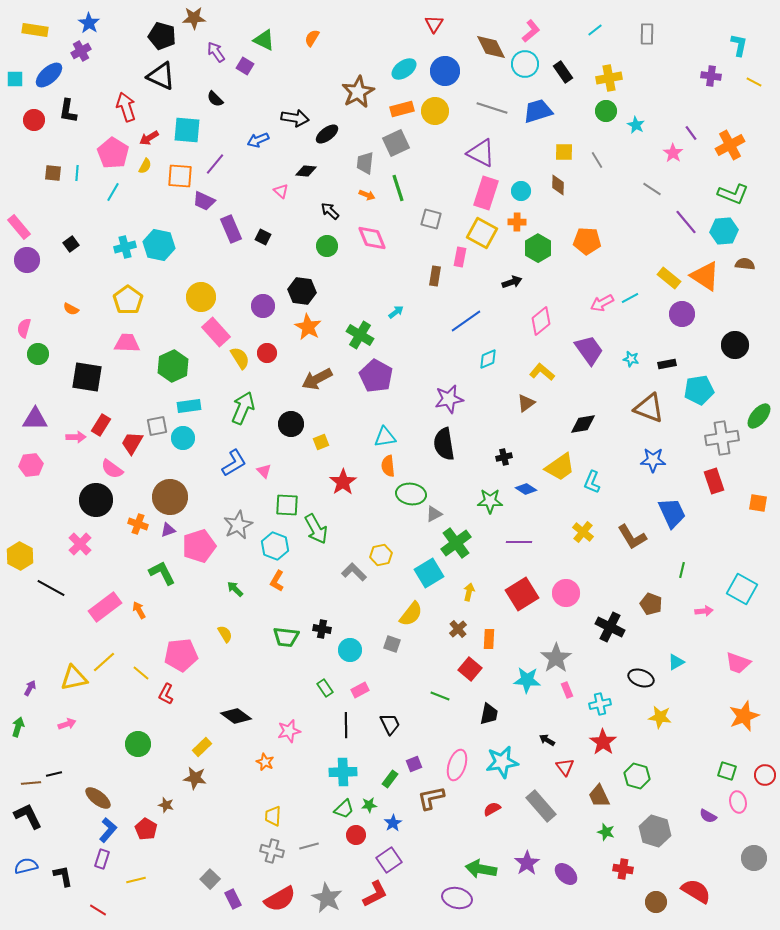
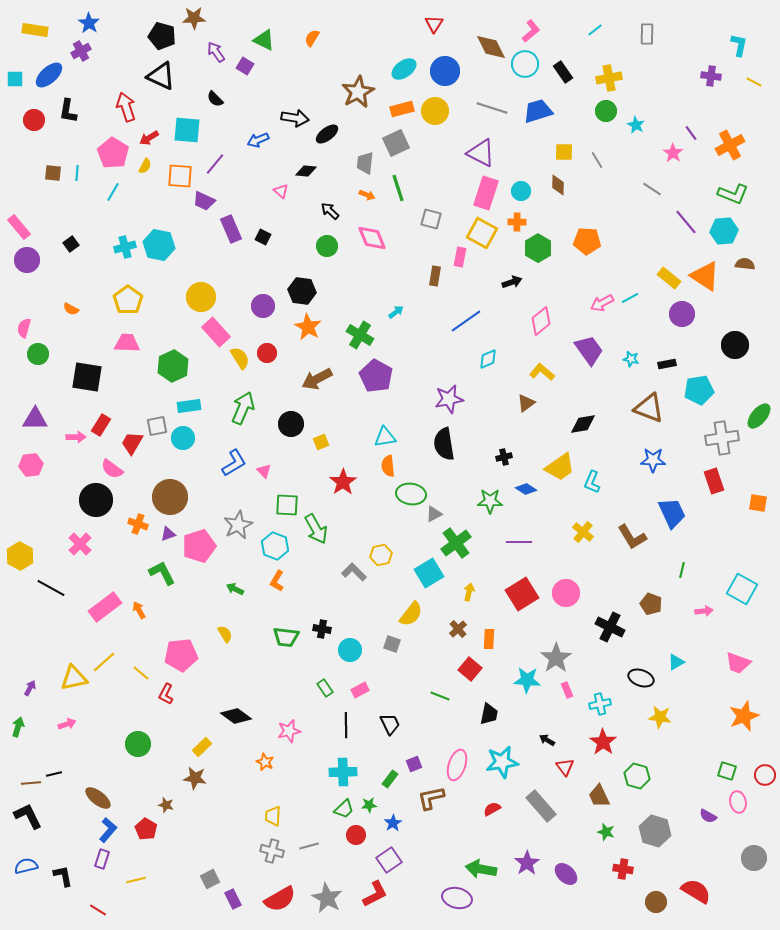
purple triangle at (168, 530): moved 4 px down
green arrow at (235, 589): rotated 18 degrees counterclockwise
gray square at (210, 879): rotated 18 degrees clockwise
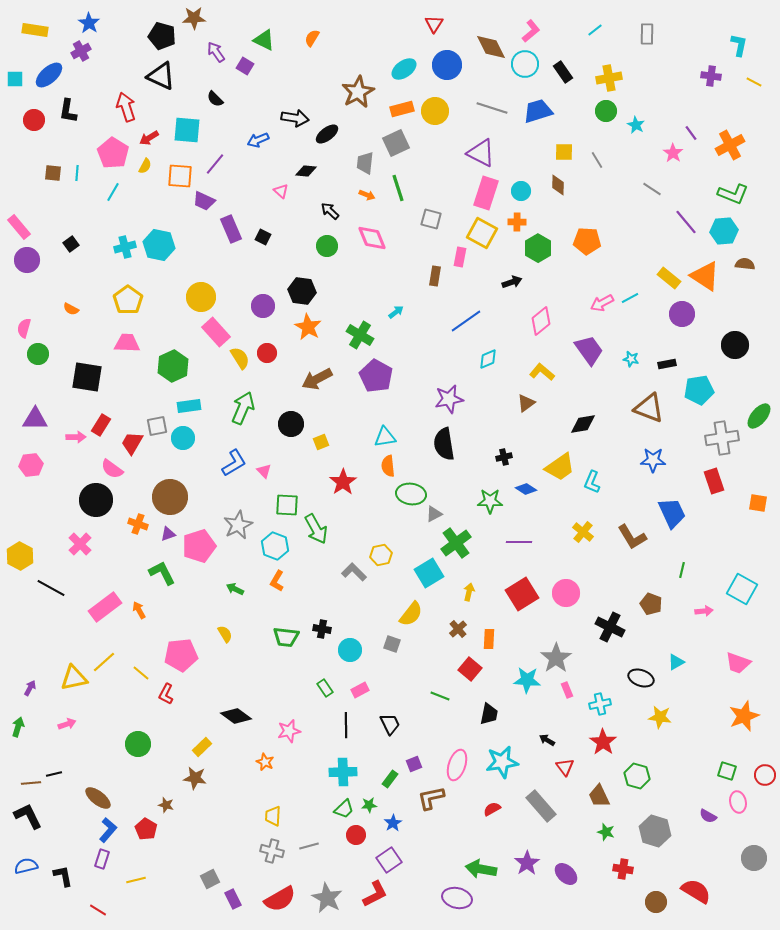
blue circle at (445, 71): moved 2 px right, 6 px up
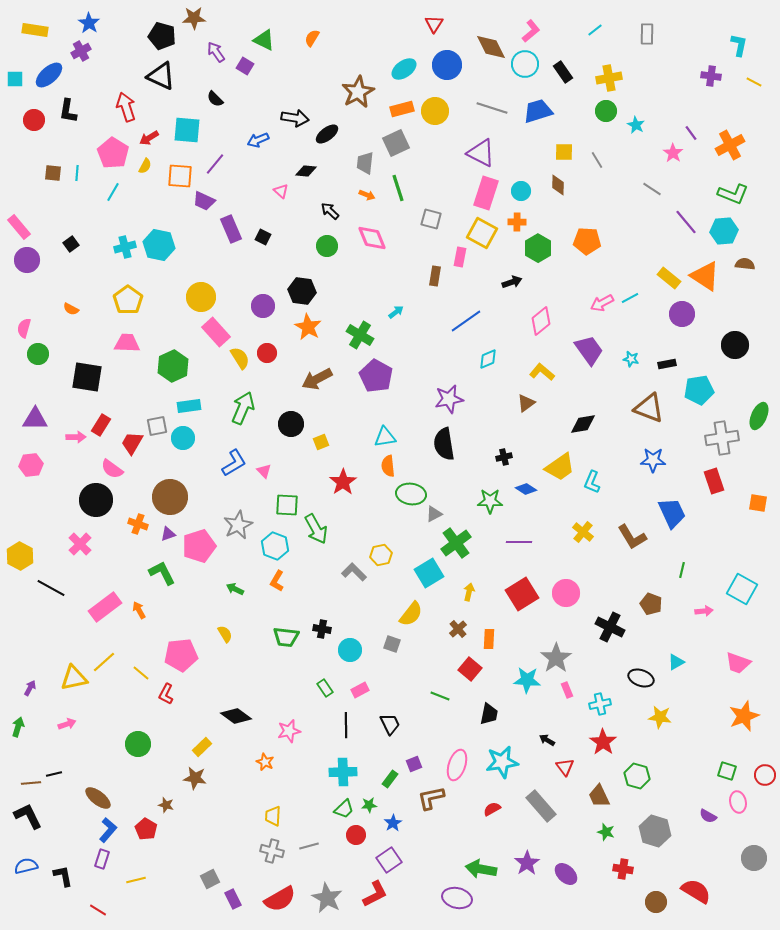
green ellipse at (759, 416): rotated 16 degrees counterclockwise
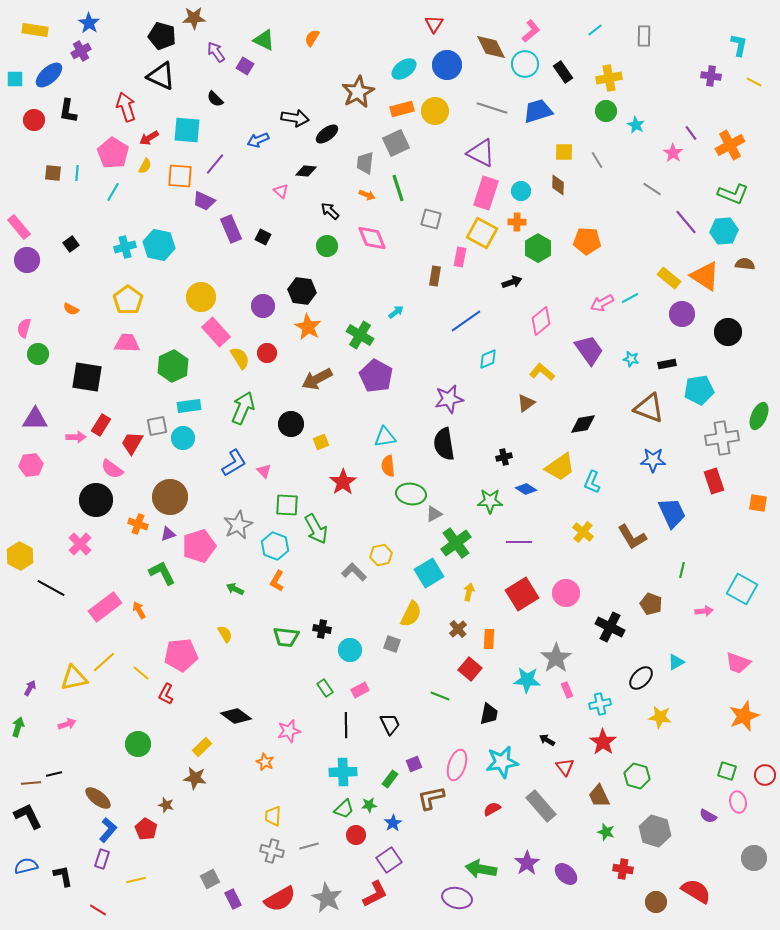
gray rectangle at (647, 34): moved 3 px left, 2 px down
black circle at (735, 345): moved 7 px left, 13 px up
yellow semicircle at (411, 614): rotated 12 degrees counterclockwise
black ellipse at (641, 678): rotated 65 degrees counterclockwise
